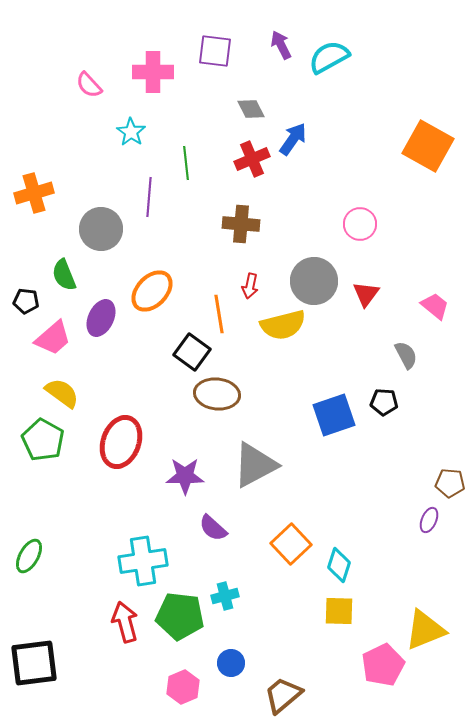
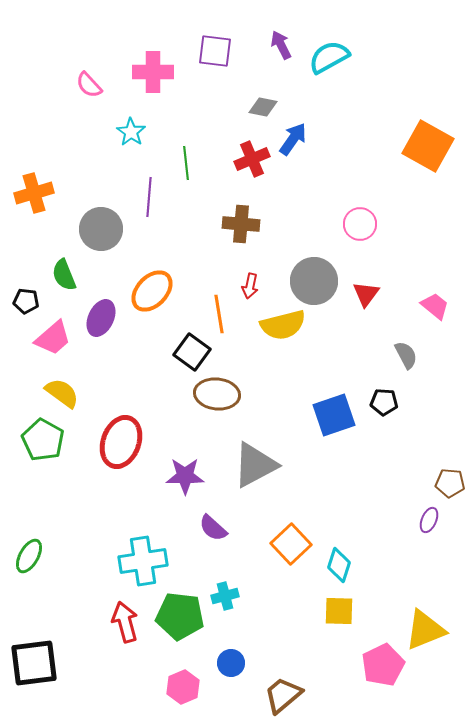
gray diamond at (251, 109): moved 12 px right, 2 px up; rotated 52 degrees counterclockwise
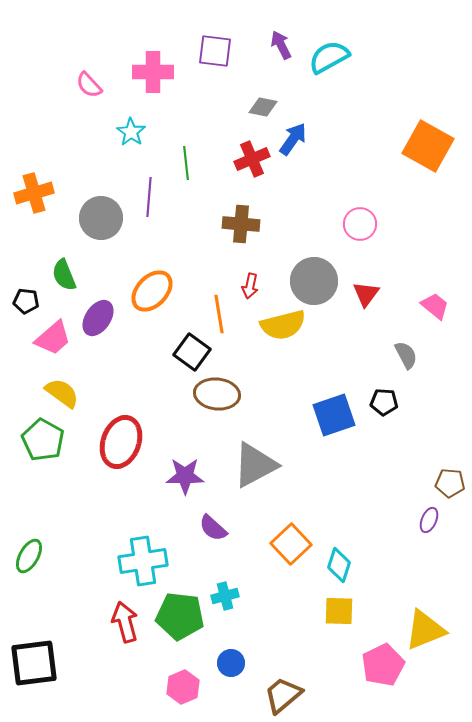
gray circle at (101, 229): moved 11 px up
purple ellipse at (101, 318): moved 3 px left; rotated 9 degrees clockwise
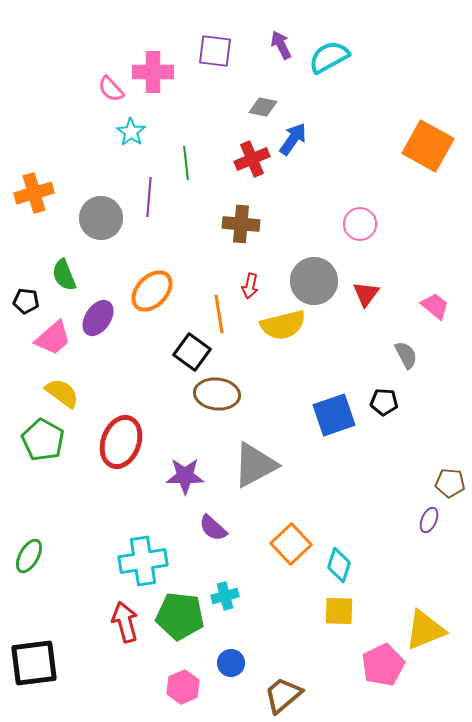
pink semicircle at (89, 85): moved 22 px right, 4 px down
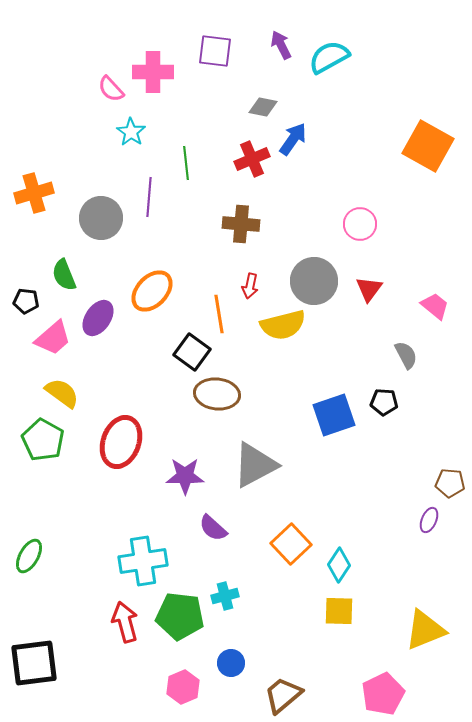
red triangle at (366, 294): moved 3 px right, 5 px up
cyan diamond at (339, 565): rotated 16 degrees clockwise
pink pentagon at (383, 665): moved 29 px down
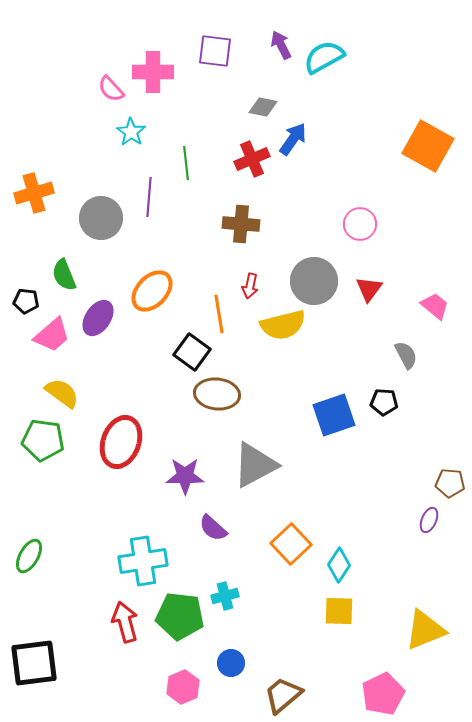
cyan semicircle at (329, 57): moved 5 px left
pink trapezoid at (53, 338): moved 1 px left, 3 px up
green pentagon at (43, 440): rotated 21 degrees counterclockwise
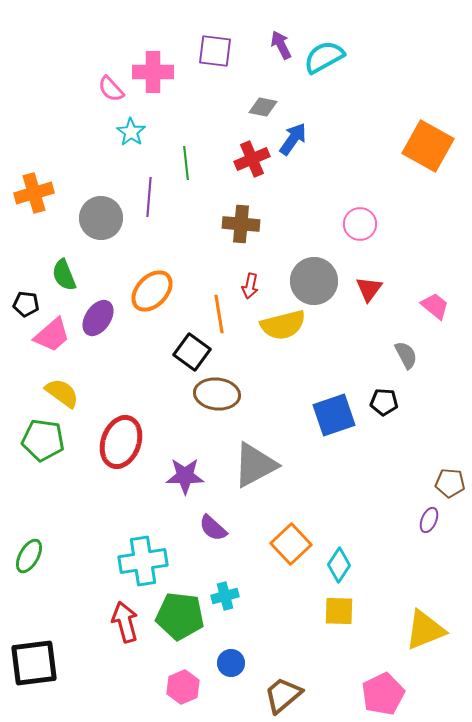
black pentagon at (26, 301): moved 3 px down
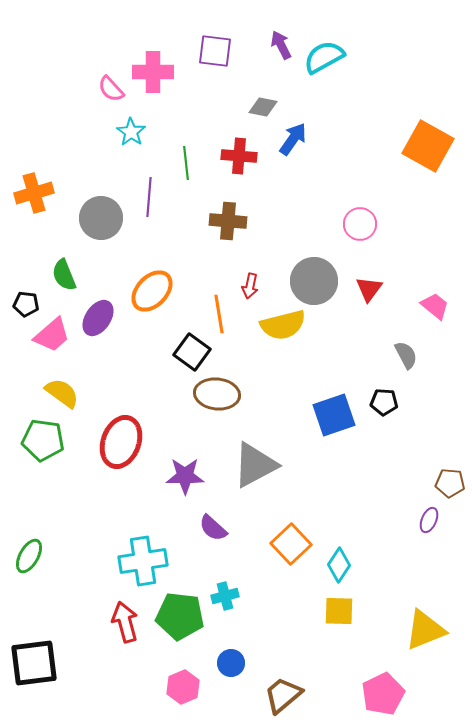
red cross at (252, 159): moved 13 px left, 3 px up; rotated 28 degrees clockwise
brown cross at (241, 224): moved 13 px left, 3 px up
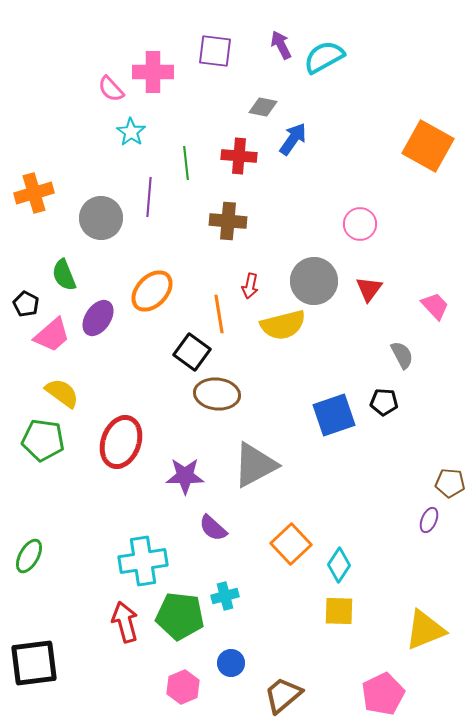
black pentagon at (26, 304): rotated 20 degrees clockwise
pink trapezoid at (435, 306): rotated 8 degrees clockwise
gray semicircle at (406, 355): moved 4 px left
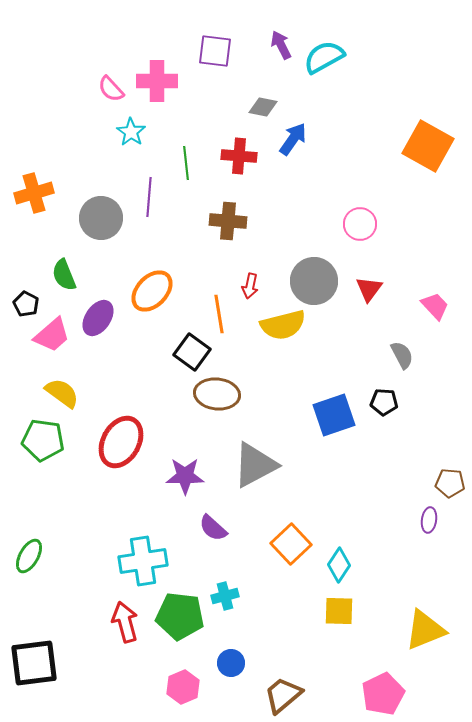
pink cross at (153, 72): moved 4 px right, 9 px down
red ellipse at (121, 442): rotated 9 degrees clockwise
purple ellipse at (429, 520): rotated 15 degrees counterclockwise
